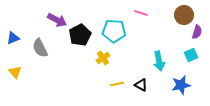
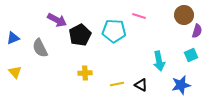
pink line: moved 2 px left, 3 px down
purple semicircle: moved 1 px up
yellow cross: moved 18 px left, 15 px down; rotated 32 degrees clockwise
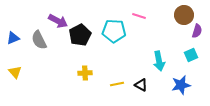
purple arrow: moved 1 px right, 1 px down
gray semicircle: moved 1 px left, 8 px up
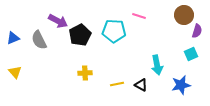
cyan square: moved 1 px up
cyan arrow: moved 2 px left, 4 px down
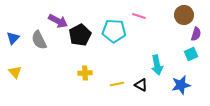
purple semicircle: moved 1 px left, 3 px down
blue triangle: rotated 24 degrees counterclockwise
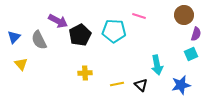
blue triangle: moved 1 px right, 1 px up
yellow triangle: moved 6 px right, 8 px up
black triangle: rotated 16 degrees clockwise
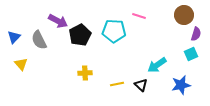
cyan arrow: rotated 66 degrees clockwise
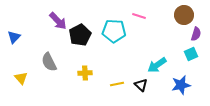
purple arrow: rotated 18 degrees clockwise
gray semicircle: moved 10 px right, 22 px down
yellow triangle: moved 14 px down
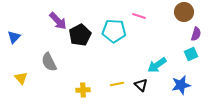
brown circle: moved 3 px up
yellow cross: moved 2 px left, 17 px down
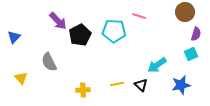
brown circle: moved 1 px right
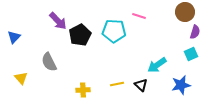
purple semicircle: moved 1 px left, 2 px up
